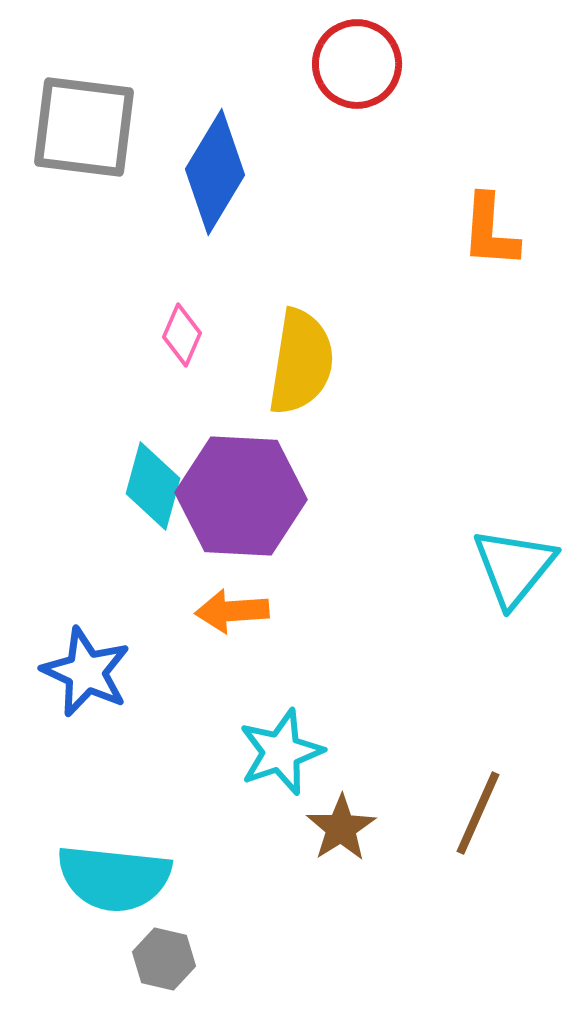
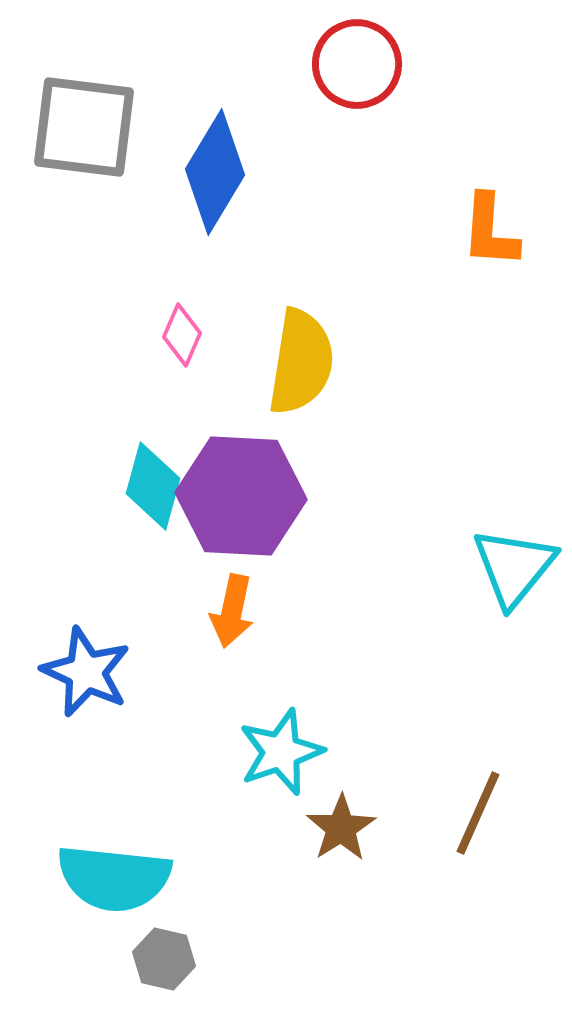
orange arrow: rotated 74 degrees counterclockwise
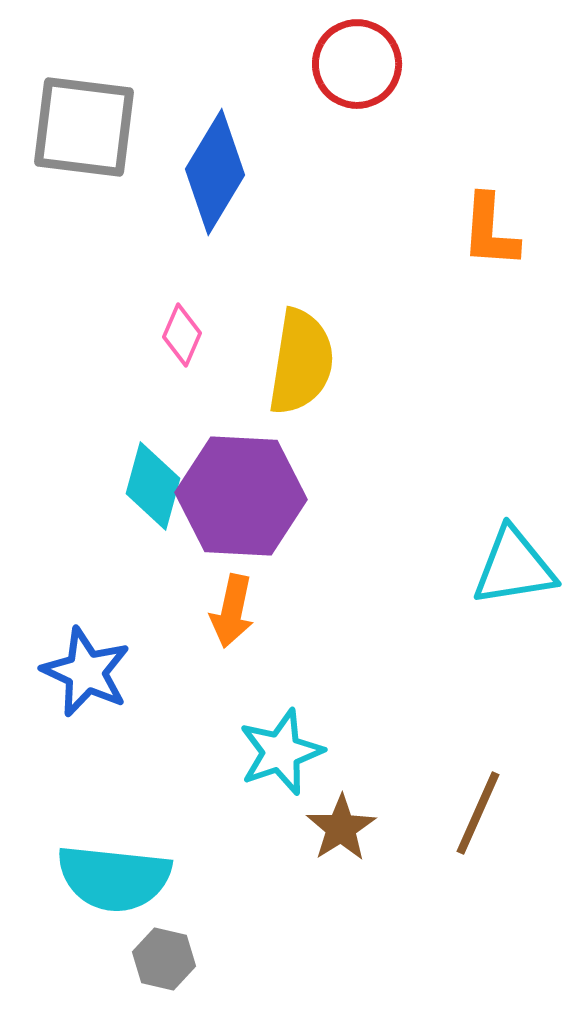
cyan triangle: rotated 42 degrees clockwise
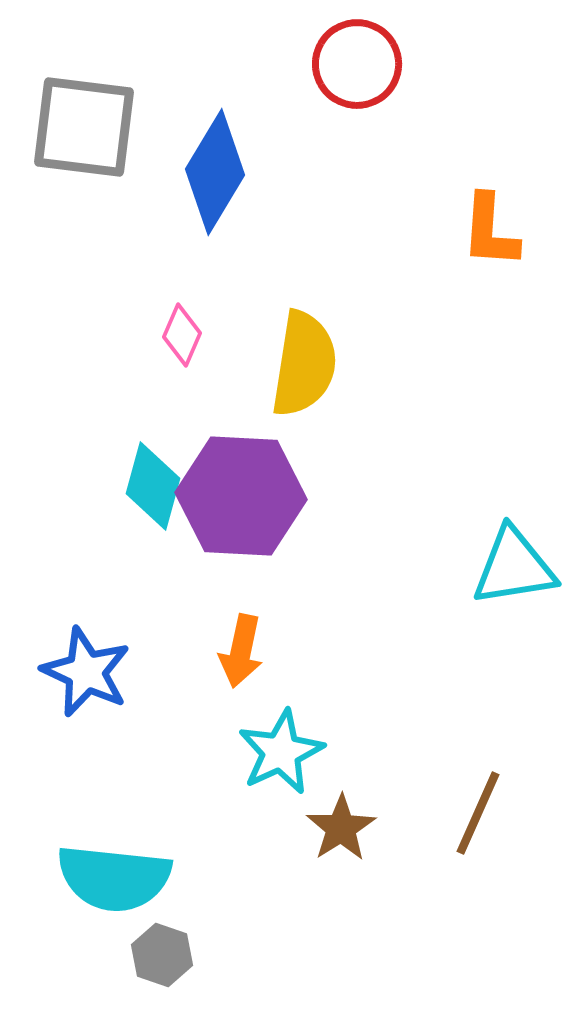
yellow semicircle: moved 3 px right, 2 px down
orange arrow: moved 9 px right, 40 px down
cyan star: rotated 6 degrees counterclockwise
gray hexagon: moved 2 px left, 4 px up; rotated 6 degrees clockwise
